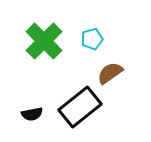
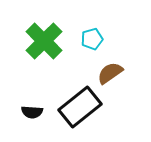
black semicircle: moved 2 px up; rotated 15 degrees clockwise
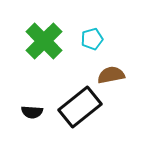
brown semicircle: moved 1 px right, 2 px down; rotated 24 degrees clockwise
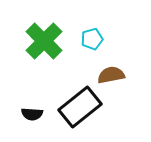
black semicircle: moved 2 px down
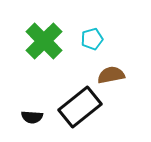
black semicircle: moved 3 px down
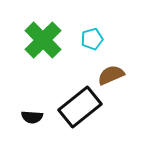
green cross: moved 1 px left, 1 px up
brown semicircle: rotated 12 degrees counterclockwise
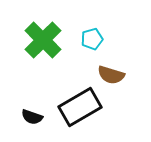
brown semicircle: rotated 140 degrees counterclockwise
black rectangle: rotated 9 degrees clockwise
black semicircle: rotated 15 degrees clockwise
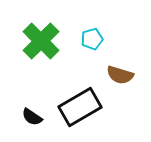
green cross: moved 2 px left, 1 px down
brown semicircle: moved 9 px right
black semicircle: rotated 15 degrees clockwise
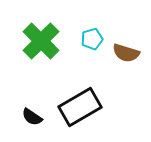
brown semicircle: moved 6 px right, 22 px up
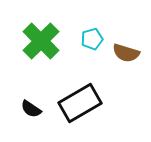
black rectangle: moved 4 px up
black semicircle: moved 1 px left, 8 px up
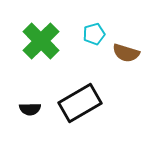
cyan pentagon: moved 2 px right, 5 px up
black semicircle: moved 1 px left; rotated 35 degrees counterclockwise
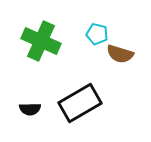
cyan pentagon: moved 3 px right; rotated 30 degrees clockwise
green cross: rotated 21 degrees counterclockwise
brown semicircle: moved 6 px left, 1 px down
